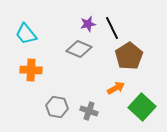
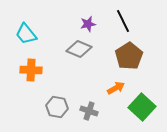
black line: moved 11 px right, 7 px up
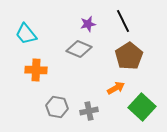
orange cross: moved 5 px right
gray cross: rotated 30 degrees counterclockwise
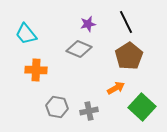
black line: moved 3 px right, 1 px down
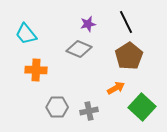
gray hexagon: rotated 10 degrees counterclockwise
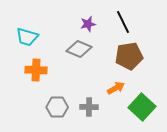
black line: moved 3 px left
cyan trapezoid: moved 1 px right, 3 px down; rotated 35 degrees counterclockwise
brown pentagon: rotated 24 degrees clockwise
gray cross: moved 4 px up; rotated 12 degrees clockwise
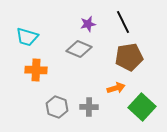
brown pentagon: moved 1 px down
orange arrow: rotated 12 degrees clockwise
gray hexagon: rotated 20 degrees clockwise
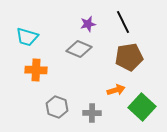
orange arrow: moved 2 px down
gray cross: moved 3 px right, 6 px down
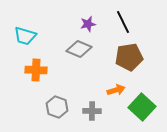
cyan trapezoid: moved 2 px left, 1 px up
gray cross: moved 2 px up
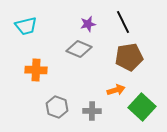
cyan trapezoid: moved 1 px right, 10 px up; rotated 30 degrees counterclockwise
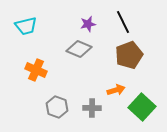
brown pentagon: moved 2 px up; rotated 12 degrees counterclockwise
orange cross: rotated 20 degrees clockwise
gray cross: moved 3 px up
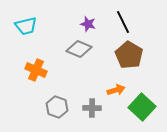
purple star: rotated 28 degrees clockwise
brown pentagon: rotated 20 degrees counterclockwise
